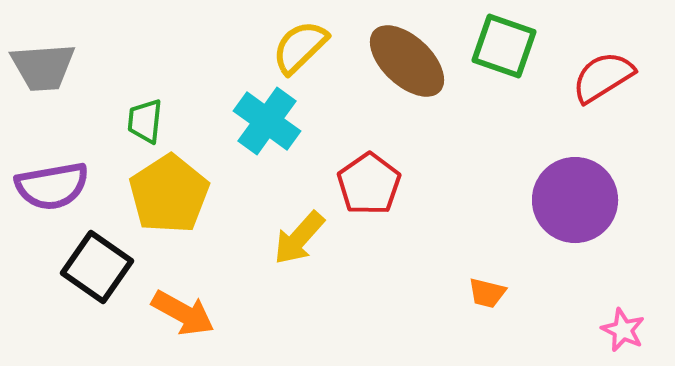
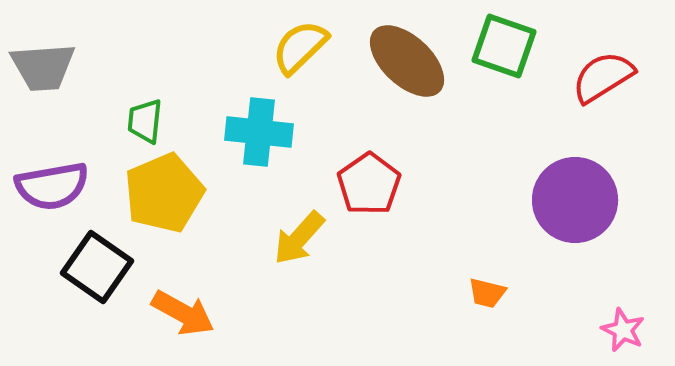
cyan cross: moved 8 px left, 11 px down; rotated 30 degrees counterclockwise
yellow pentagon: moved 5 px left, 1 px up; rotated 10 degrees clockwise
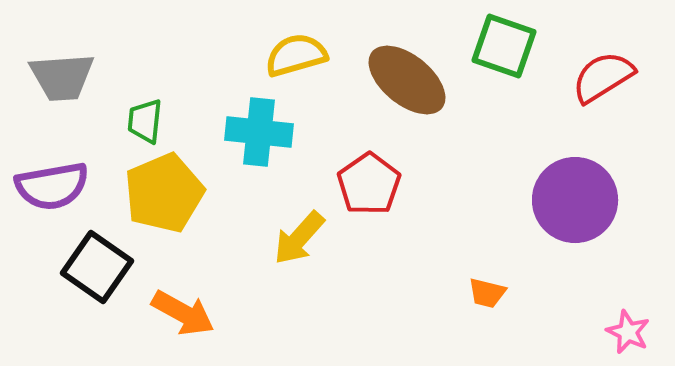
yellow semicircle: moved 4 px left, 8 px down; rotated 28 degrees clockwise
brown ellipse: moved 19 px down; rotated 4 degrees counterclockwise
gray trapezoid: moved 19 px right, 10 px down
pink star: moved 5 px right, 2 px down
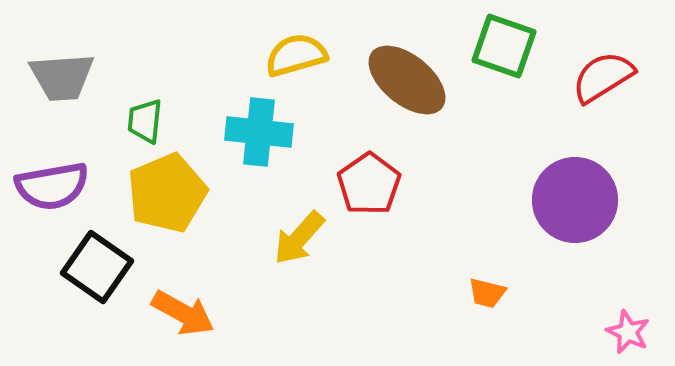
yellow pentagon: moved 3 px right
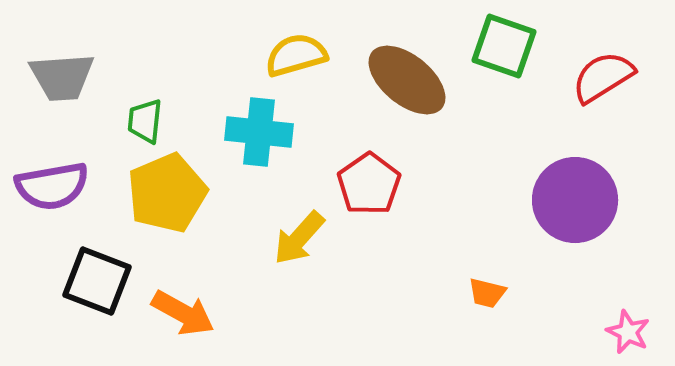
black square: moved 14 px down; rotated 14 degrees counterclockwise
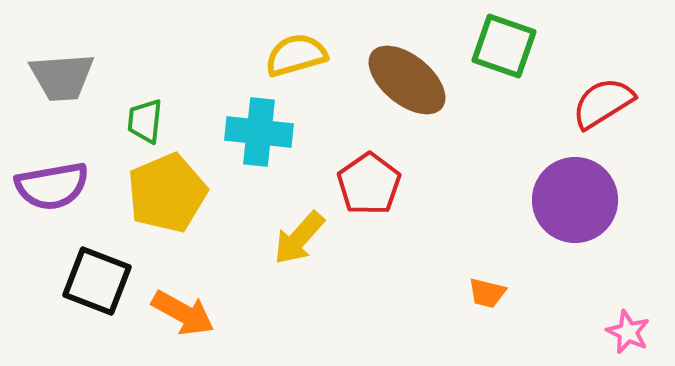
red semicircle: moved 26 px down
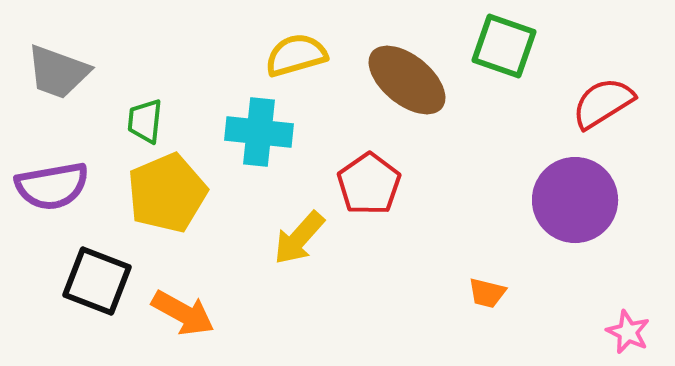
gray trapezoid: moved 4 px left, 5 px up; rotated 24 degrees clockwise
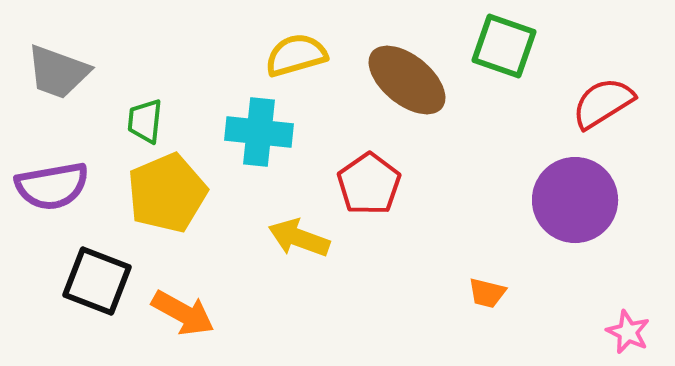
yellow arrow: rotated 68 degrees clockwise
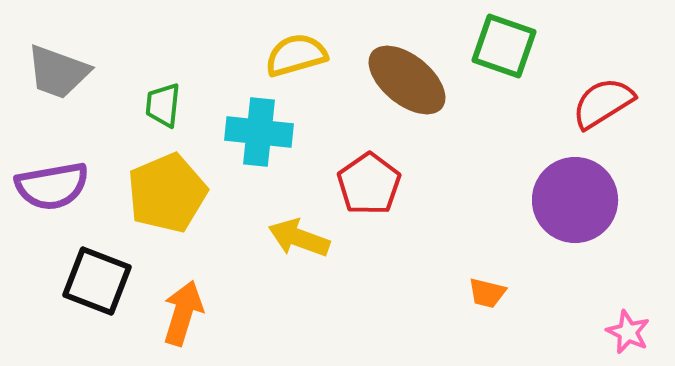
green trapezoid: moved 18 px right, 16 px up
orange arrow: rotated 102 degrees counterclockwise
